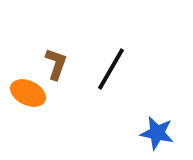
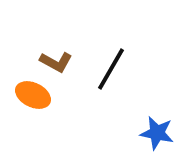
brown L-shape: moved 2 px up; rotated 100 degrees clockwise
orange ellipse: moved 5 px right, 2 px down
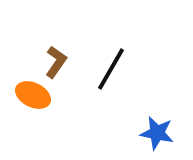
brown L-shape: rotated 84 degrees counterclockwise
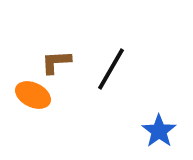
brown L-shape: rotated 128 degrees counterclockwise
blue star: moved 2 px right, 2 px up; rotated 24 degrees clockwise
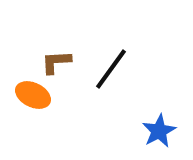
black line: rotated 6 degrees clockwise
blue star: rotated 8 degrees clockwise
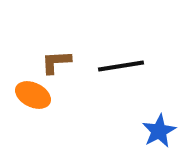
black line: moved 10 px right, 3 px up; rotated 45 degrees clockwise
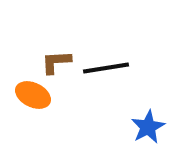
black line: moved 15 px left, 2 px down
blue star: moved 11 px left, 4 px up
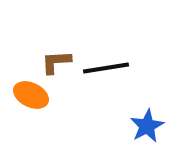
orange ellipse: moved 2 px left
blue star: moved 1 px left, 1 px up
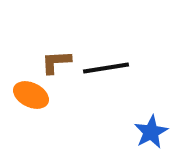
blue star: moved 4 px right, 6 px down
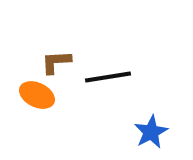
black line: moved 2 px right, 9 px down
orange ellipse: moved 6 px right
